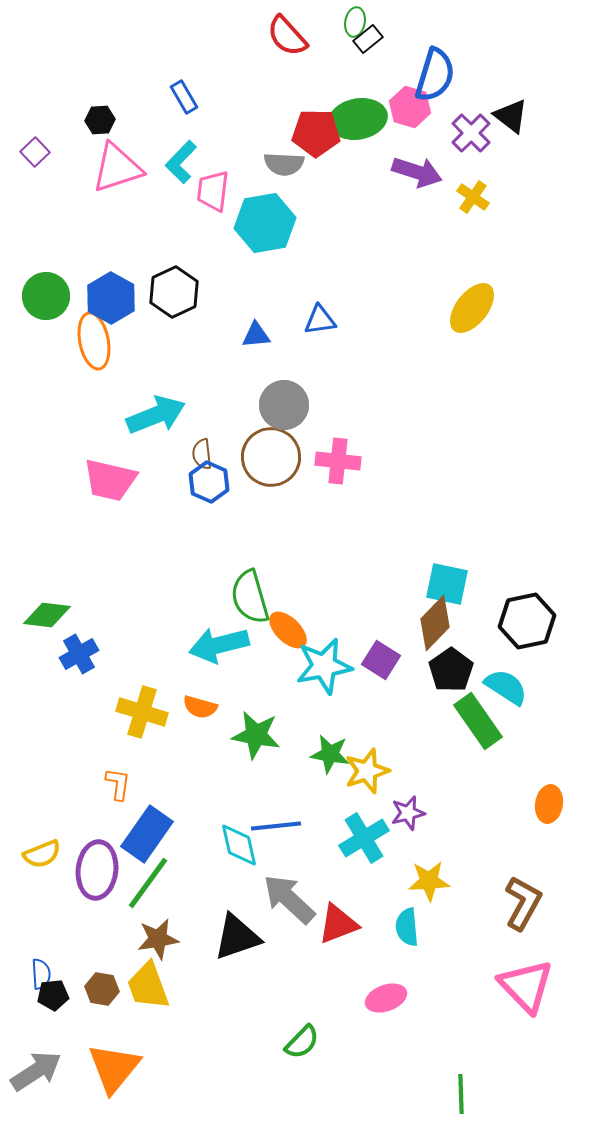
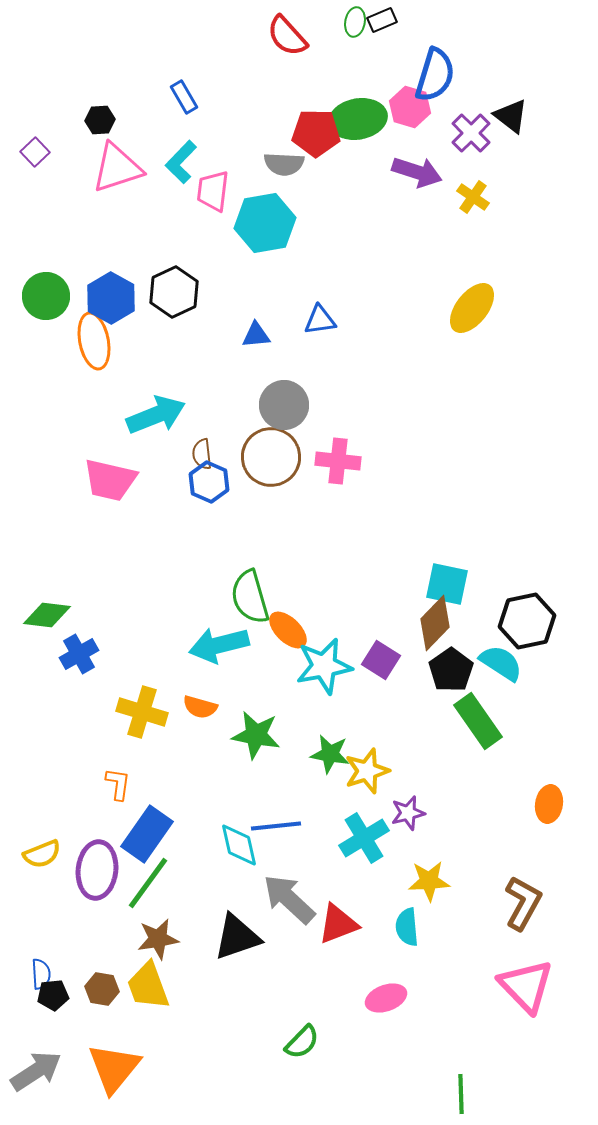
black rectangle at (368, 39): moved 14 px right, 19 px up; rotated 16 degrees clockwise
cyan semicircle at (506, 687): moved 5 px left, 24 px up
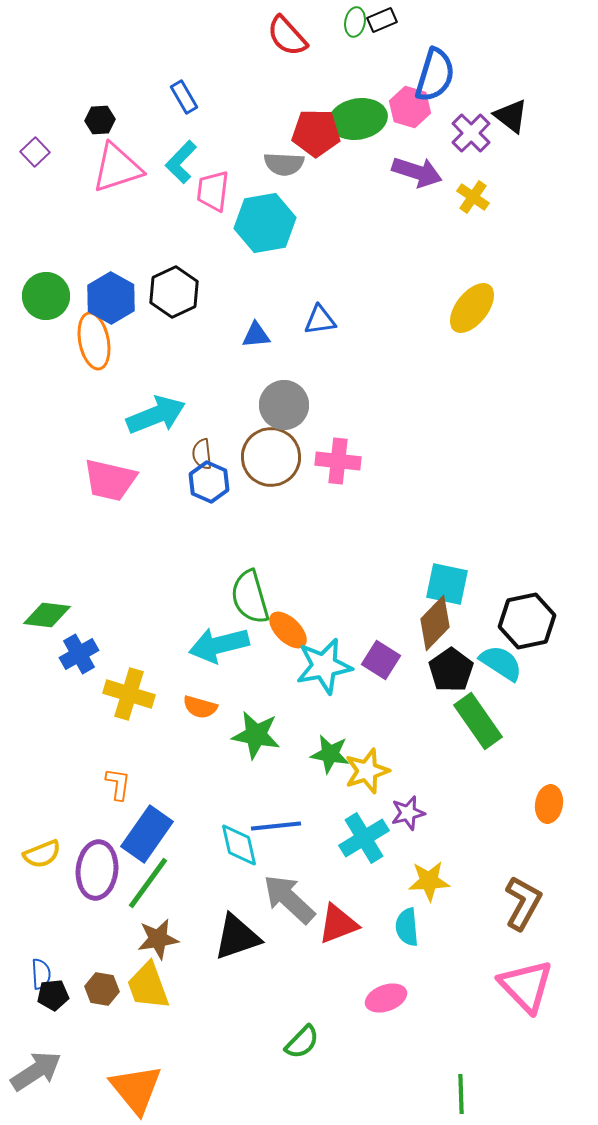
yellow cross at (142, 712): moved 13 px left, 18 px up
orange triangle at (114, 1068): moved 22 px right, 21 px down; rotated 18 degrees counterclockwise
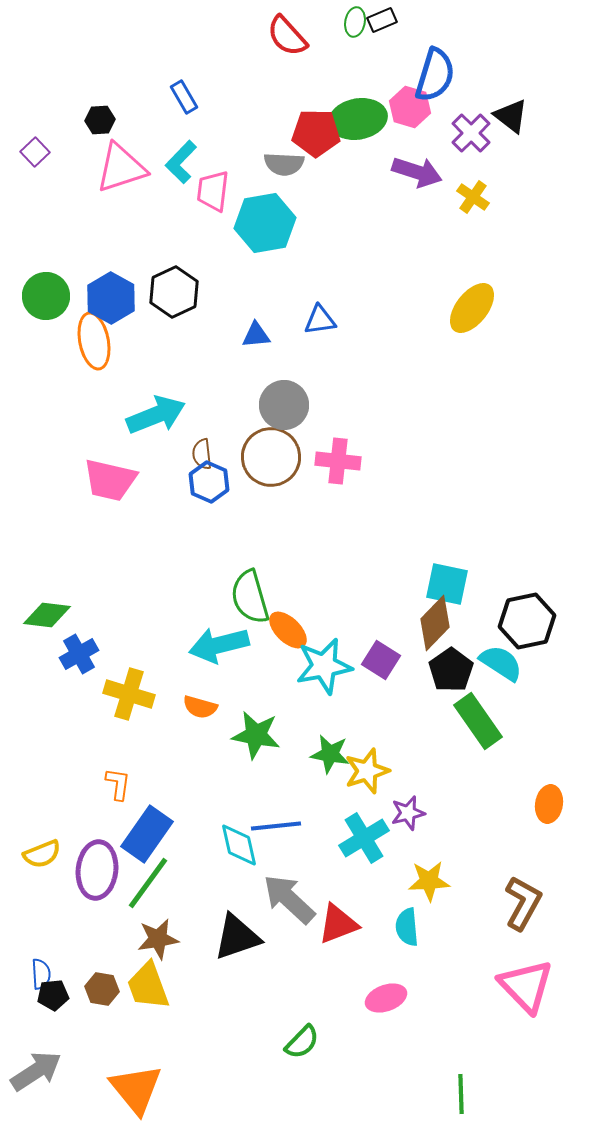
pink triangle at (117, 168): moved 4 px right
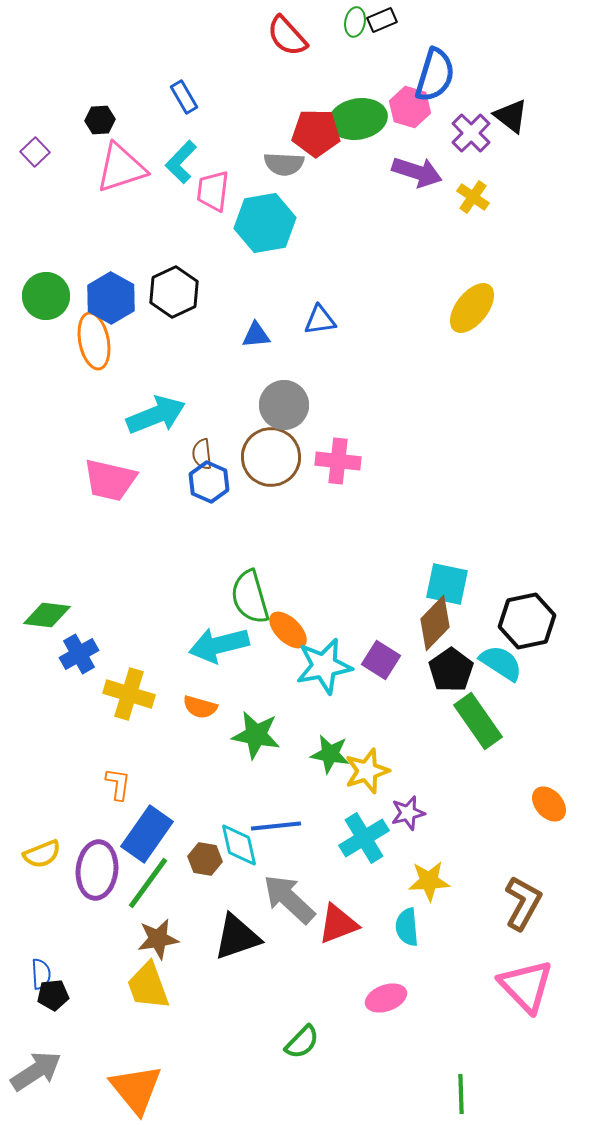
orange ellipse at (549, 804): rotated 51 degrees counterclockwise
brown hexagon at (102, 989): moved 103 px right, 130 px up
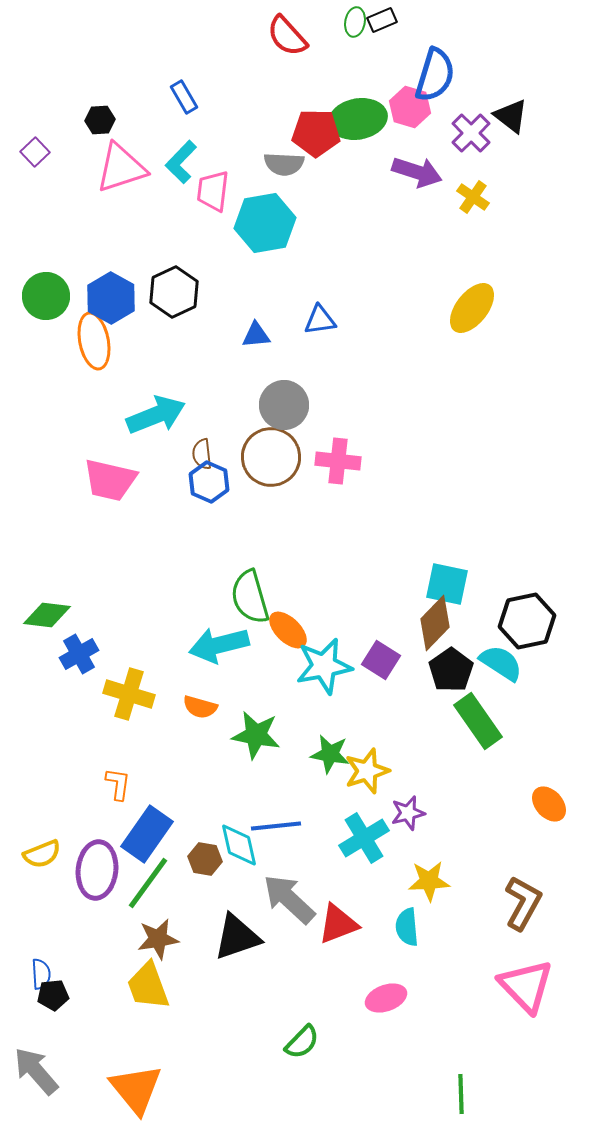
gray arrow at (36, 1071): rotated 98 degrees counterclockwise
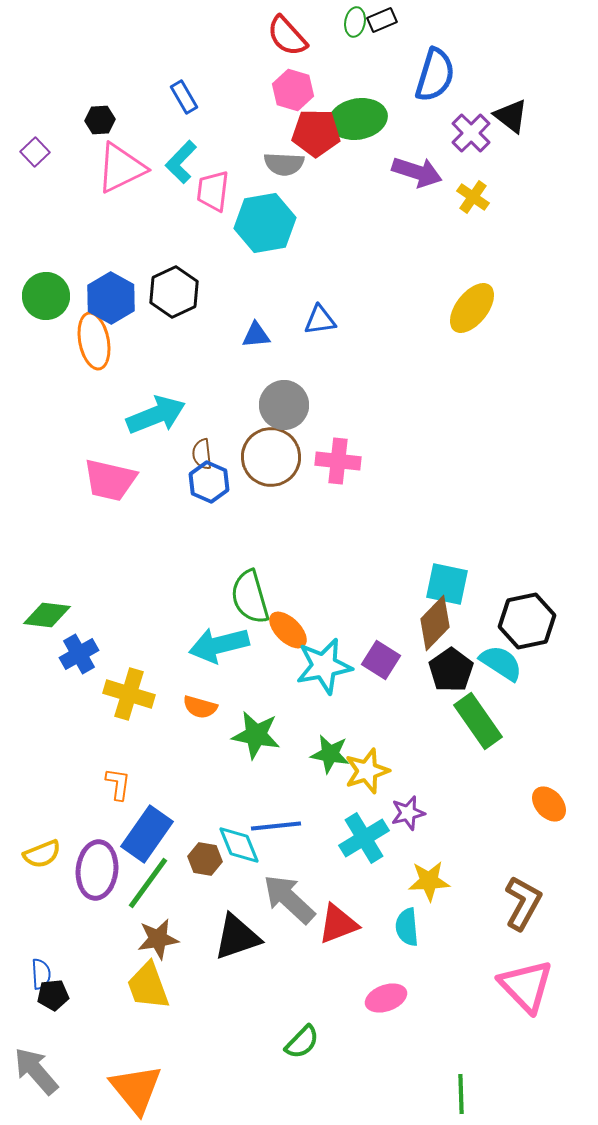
pink hexagon at (410, 107): moved 117 px left, 17 px up
pink triangle at (121, 168): rotated 8 degrees counterclockwise
cyan diamond at (239, 845): rotated 9 degrees counterclockwise
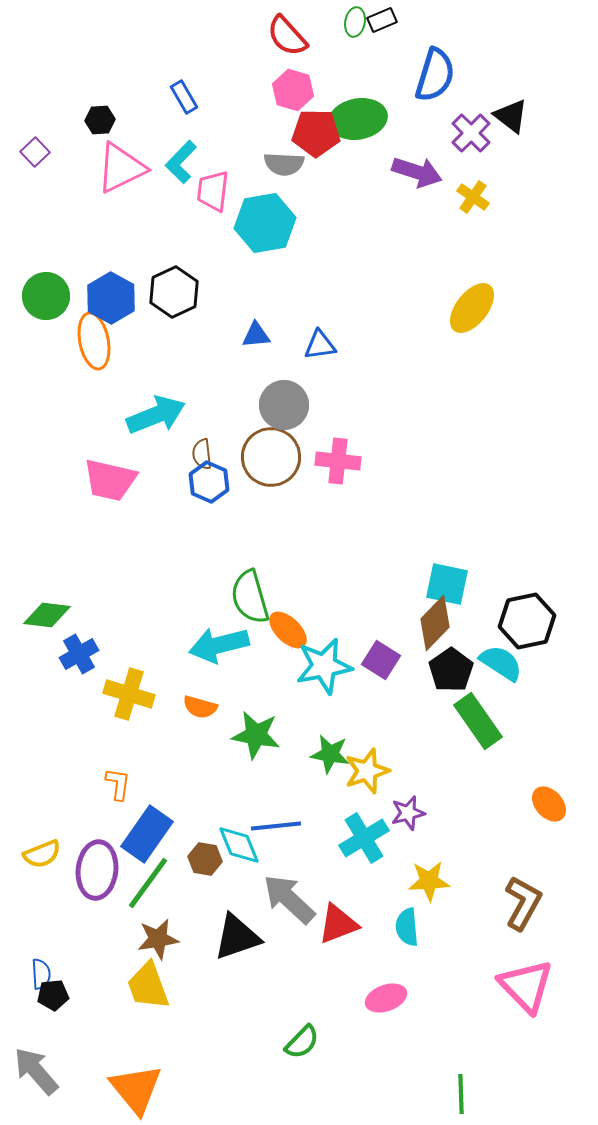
blue triangle at (320, 320): moved 25 px down
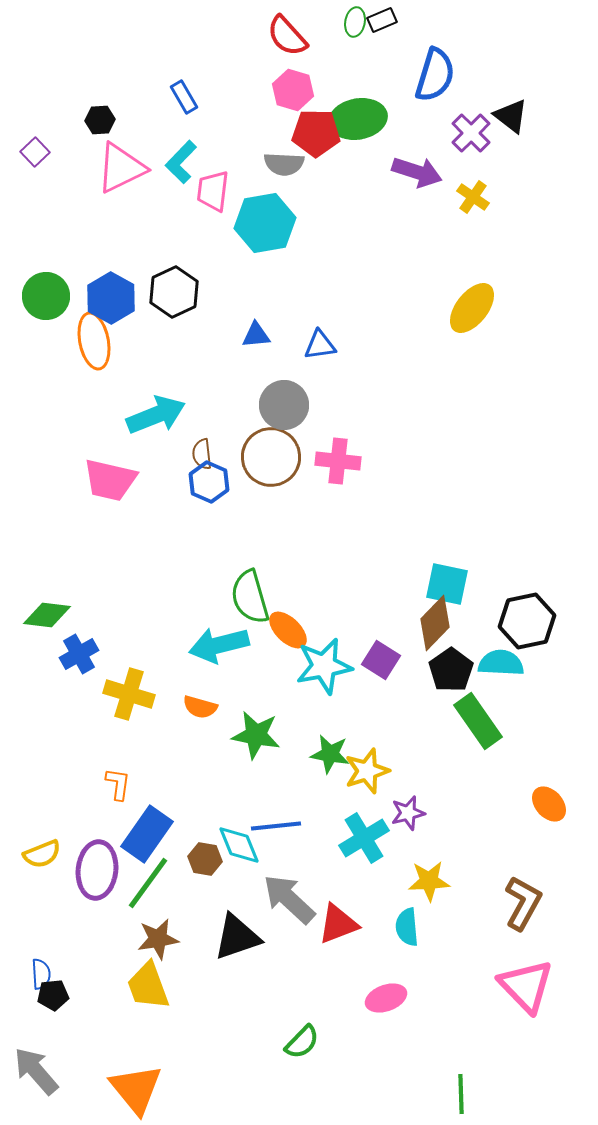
cyan semicircle at (501, 663): rotated 30 degrees counterclockwise
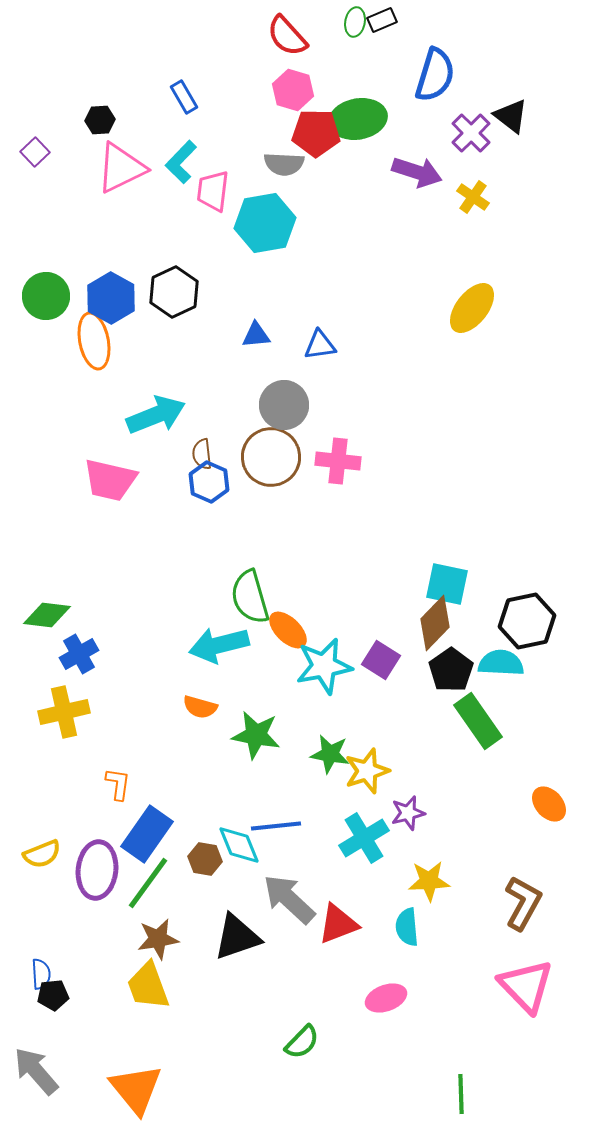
yellow cross at (129, 694): moved 65 px left, 18 px down; rotated 30 degrees counterclockwise
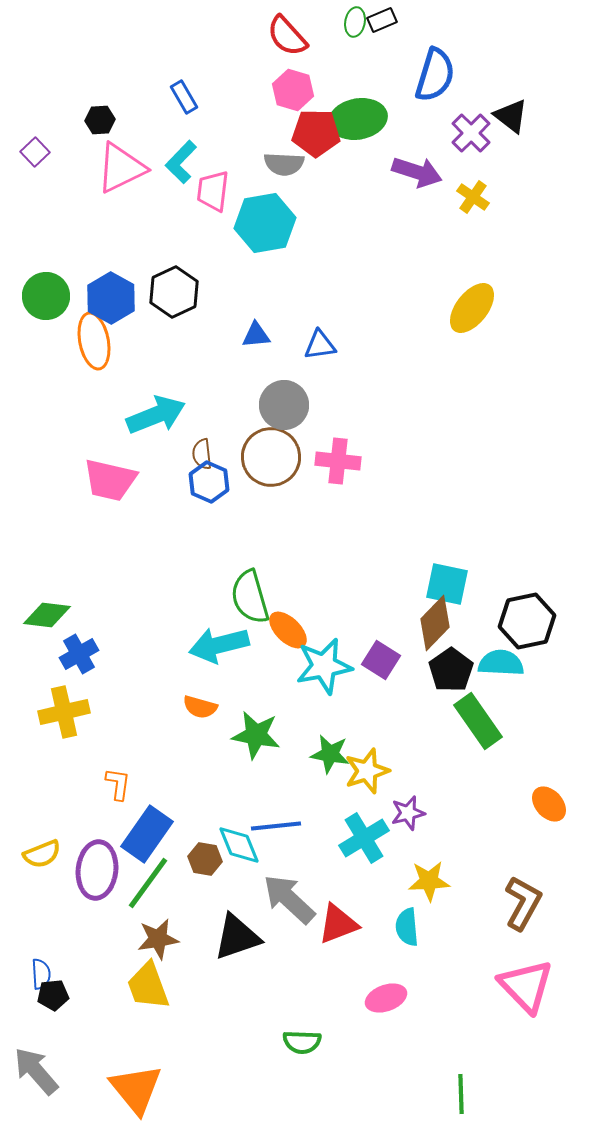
green semicircle at (302, 1042): rotated 48 degrees clockwise
